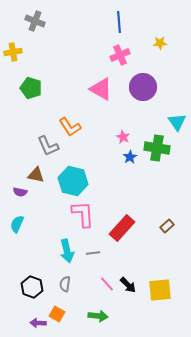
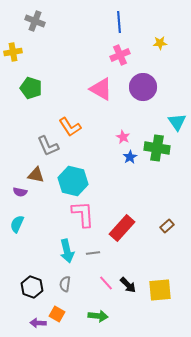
pink line: moved 1 px left, 1 px up
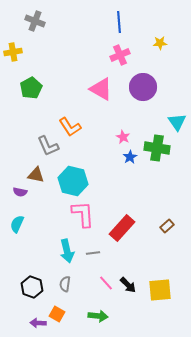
green pentagon: rotated 25 degrees clockwise
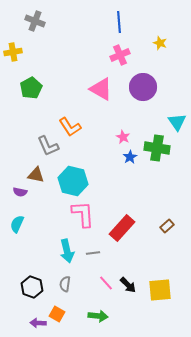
yellow star: rotated 24 degrees clockwise
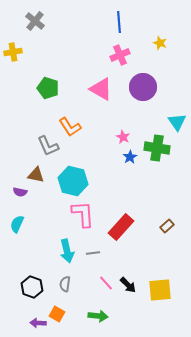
gray cross: rotated 18 degrees clockwise
green pentagon: moved 17 px right; rotated 25 degrees counterclockwise
red rectangle: moved 1 px left, 1 px up
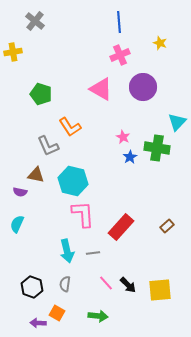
green pentagon: moved 7 px left, 6 px down
cyan triangle: rotated 18 degrees clockwise
orange square: moved 1 px up
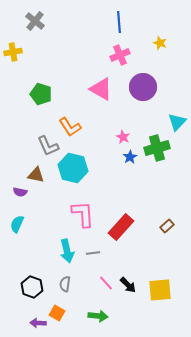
green cross: rotated 25 degrees counterclockwise
cyan hexagon: moved 13 px up
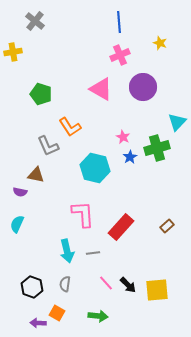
cyan hexagon: moved 22 px right
yellow square: moved 3 px left
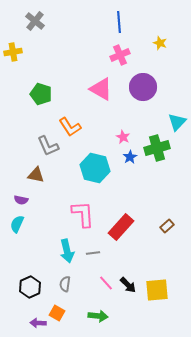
purple semicircle: moved 1 px right, 8 px down
black hexagon: moved 2 px left; rotated 15 degrees clockwise
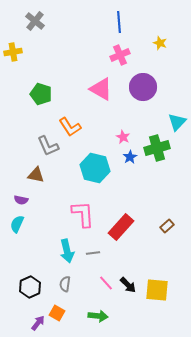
yellow square: rotated 10 degrees clockwise
purple arrow: rotated 126 degrees clockwise
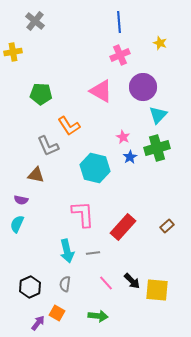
pink triangle: moved 2 px down
green pentagon: rotated 15 degrees counterclockwise
cyan triangle: moved 19 px left, 7 px up
orange L-shape: moved 1 px left, 1 px up
red rectangle: moved 2 px right
black arrow: moved 4 px right, 4 px up
